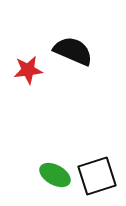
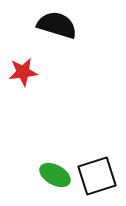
black semicircle: moved 16 px left, 26 px up; rotated 6 degrees counterclockwise
red star: moved 5 px left, 2 px down
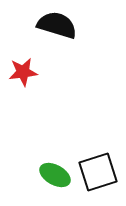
black square: moved 1 px right, 4 px up
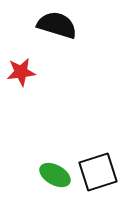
red star: moved 2 px left
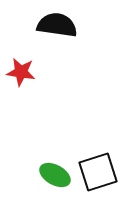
black semicircle: rotated 9 degrees counterclockwise
red star: rotated 16 degrees clockwise
